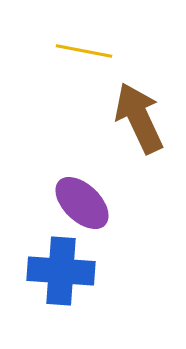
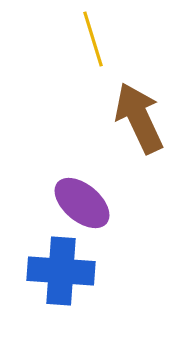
yellow line: moved 9 px right, 12 px up; rotated 62 degrees clockwise
purple ellipse: rotated 4 degrees counterclockwise
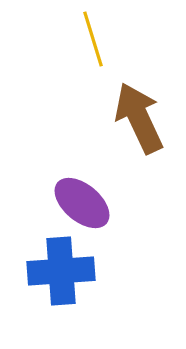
blue cross: rotated 8 degrees counterclockwise
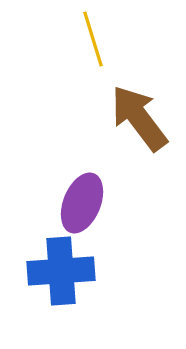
brown arrow: rotated 12 degrees counterclockwise
purple ellipse: rotated 72 degrees clockwise
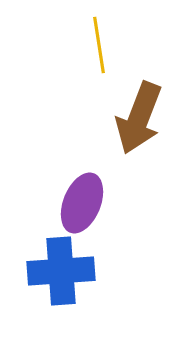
yellow line: moved 6 px right, 6 px down; rotated 8 degrees clockwise
brown arrow: rotated 122 degrees counterclockwise
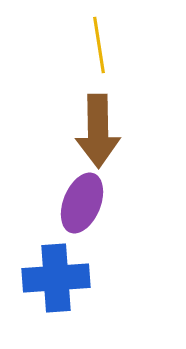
brown arrow: moved 41 px left, 13 px down; rotated 22 degrees counterclockwise
blue cross: moved 5 px left, 7 px down
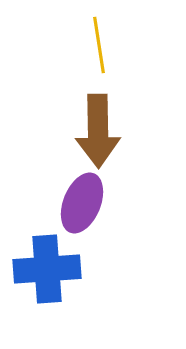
blue cross: moved 9 px left, 9 px up
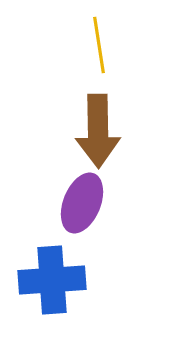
blue cross: moved 5 px right, 11 px down
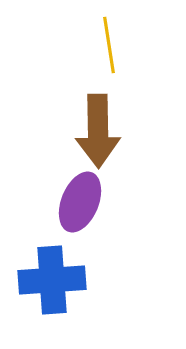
yellow line: moved 10 px right
purple ellipse: moved 2 px left, 1 px up
